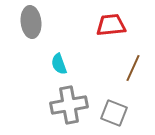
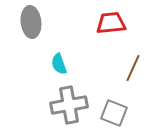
red trapezoid: moved 2 px up
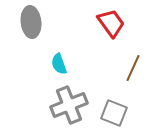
red trapezoid: rotated 60 degrees clockwise
gray cross: rotated 12 degrees counterclockwise
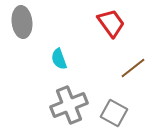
gray ellipse: moved 9 px left
cyan semicircle: moved 5 px up
brown line: rotated 28 degrees clockwise
gray square: rotated 8 degrees clockwise
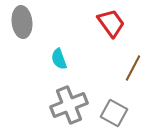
brown line: rotated 24 degrees counterclockwise
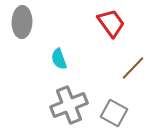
gray ellipse: rotated 8 degrees clockwise
brown line: rotated 16 degrees clockwise
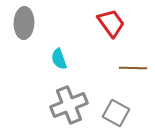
gray ellipse: moved 2 px right, 1 px down
brown line: rotated 48 degrees clockwise
gray square: moved 2 px right
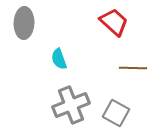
red trapezoid: moved 3 px right, 1 px up; rotated 12 degrees counterclockwise
gray cross: moved 2 px right
